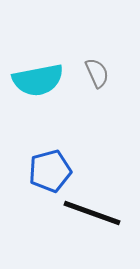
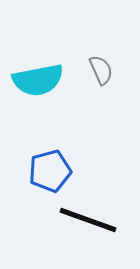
gray semicircle: moved 4 px right, 3 px up
black line: moved 4 px left, 7 px down
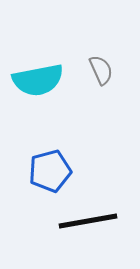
black line: moved 1 px down; rotated 30 degrees counterclockwise
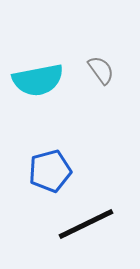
gray semicircle: rotated 12 degrees counterclockwise
black line: moved 2 px left, 3 px down; rotated 16 degrees counterclockwise
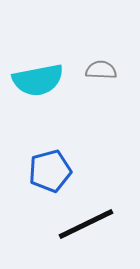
gray semicircle: rotated 52 degrees counterclockwise
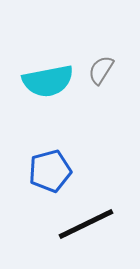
gray semicircle: rotated 60 degrees counterclockwise
cyan semicircle: moved 10 px right, 1 px down
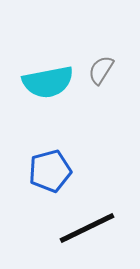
cyan semicircle: moved 1 px down
black line: moved 1 px right, 4 px down
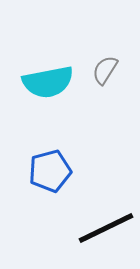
gray semicircle: moved 4 px right
black line: moved 19 px right
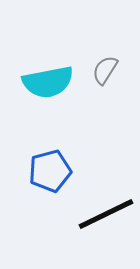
black line: moved 14 px up
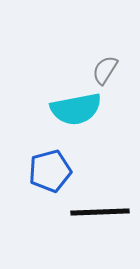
cyan semicircle: moved 28 px right, 27 px down
black line: moved 6 px left, 2 px up; rotated 24 degrees clockwise
